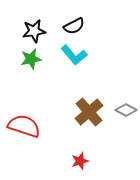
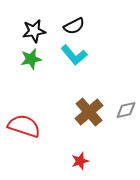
gray diamond: rotated 40 degrees counterclockwise
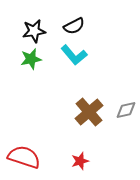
red semicircle: moved 31 px down
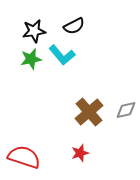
cyan L-shape: moved 12 px left
red star: moved 8 px up
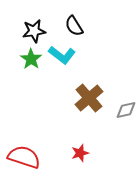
black semicircle: rotated 85 degrees clockwise
cyan L-shape: rotated 12 degrees counterclockwise
green star: rotated 25 degrees counterclockwise
brown cross: moved 14 px up
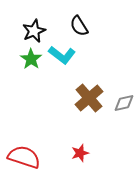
black semicircle: moved 5 px right
black star: rotated 15 degrees counterclockwise
gray diamond: moved 2 px left, 7 px up
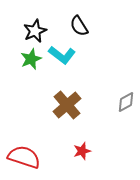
black star: moved 1 px right
green star: rotated 15 degrees clockwise
brown cross: moved 22 px left, 7 px down
gray diamond: moved 2 px right, 1 px up; rotated 15 degrees counterclockwise
red star: moved 2 px right, 2 px up
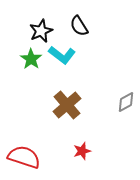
black star: moved 6 px right
green star: rotated 15 degrees counterclockwise
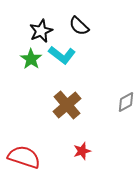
black semicircle: rotated 15 degrees counterclockwise
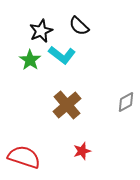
green star: moved 1 px left, 1 px down
